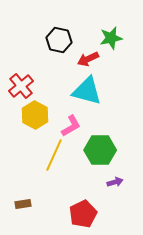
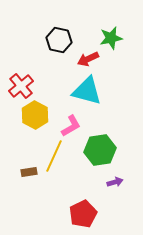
green hexagon: rotated 8 degrees counterclockwise
yellow line: moved 1 px down
brown rectangle: moved 6 px right, 32 px up
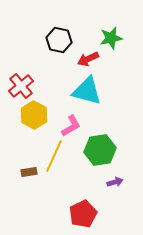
yellow hexagon: moved 1 px left
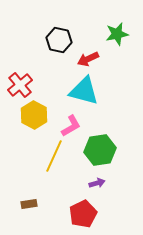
green star: moved 6 px right, 4 px up
red cross: moved 1 px left, 1 px up
cyan triangle: moved 3 px left
brown rectangle: moved 32 px down
purple arrow: moved 18 px left, 1 px down
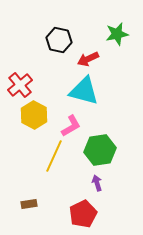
purple arrow: rotated 91 degrees counterclockwise
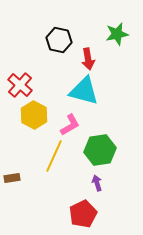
red arrow: rotated 75 degrees counterclockwise
red cross: rotated 10 degrees counterclockwise
pink L-shape: moved 1 px left, 1 px up
brown rectangle: moved 17 px left, 26 px up
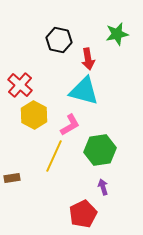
purple arrow: moved 6 px right, 4 px down
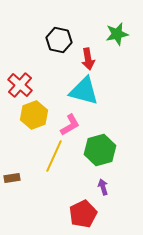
yellow hexagon: rotated 12 degrees clockwise
green hexagon: rotated 8 degrees counterclockwise
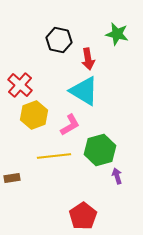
green star: rotated 25 degrees clockwise
cyan triangle: rotated 16 degrees clockwise
yellow line: rotated 60 degrees clockwise
purple arrow: moved 14 px right, 11 px up
red pentagon: moved 2 px down; rotated 8 degrees counterclockwise
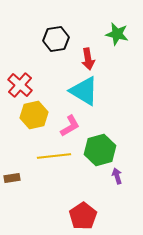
black hexagon: moved 3 px left, 1 px up; rotated 20 degrees counterclockwise
yellow hexagon: rotated 8 degrees clockwise
pink L-shape: moved 1 px down
